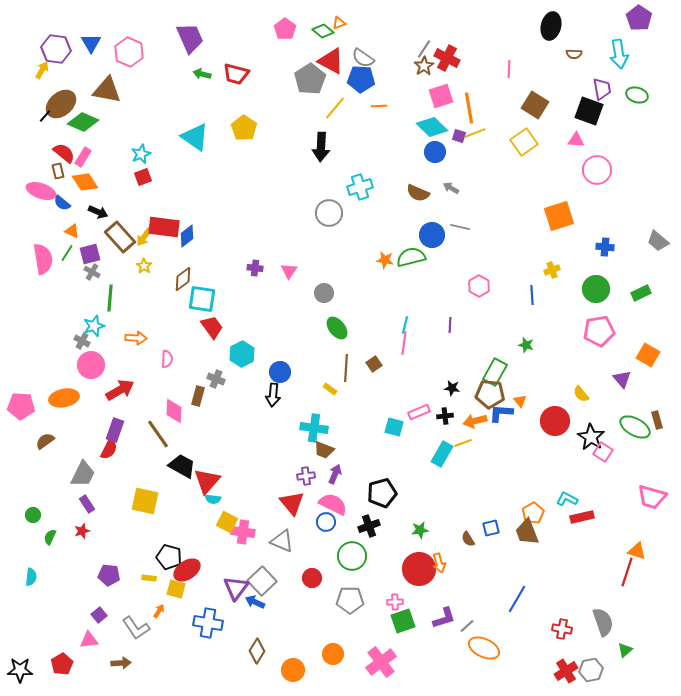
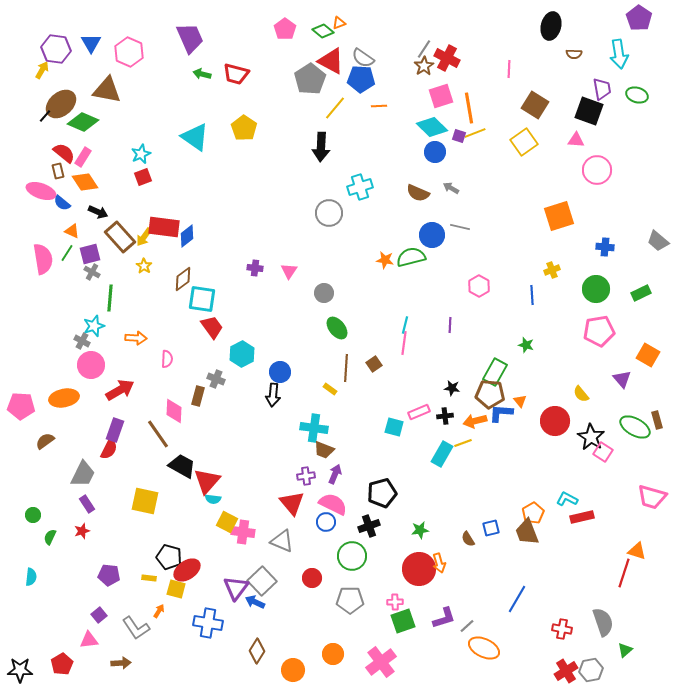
red line at (627, 572): moved 3 px left, 1 px down
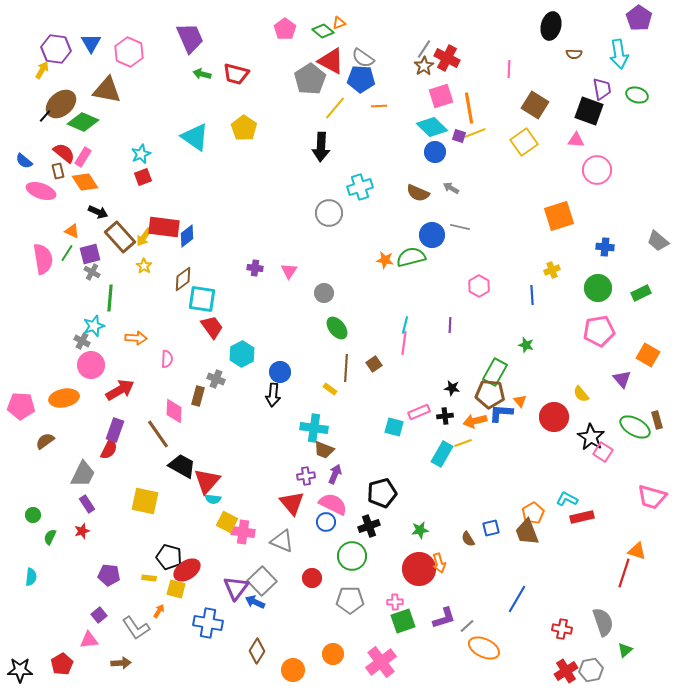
blue semicircle at (62, 203): moved 38 px left, 42 px up
green circle at (596, 289): moved 2 px right, 1 px up
red circle at (555, 421): moved 1 px left, 4 px up
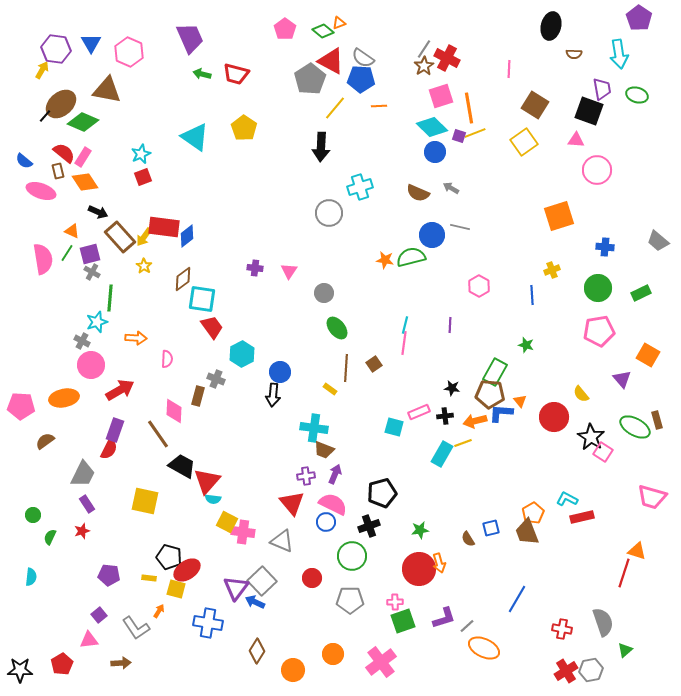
cyan star at (94, 326): moved 3 px right, 4 px up
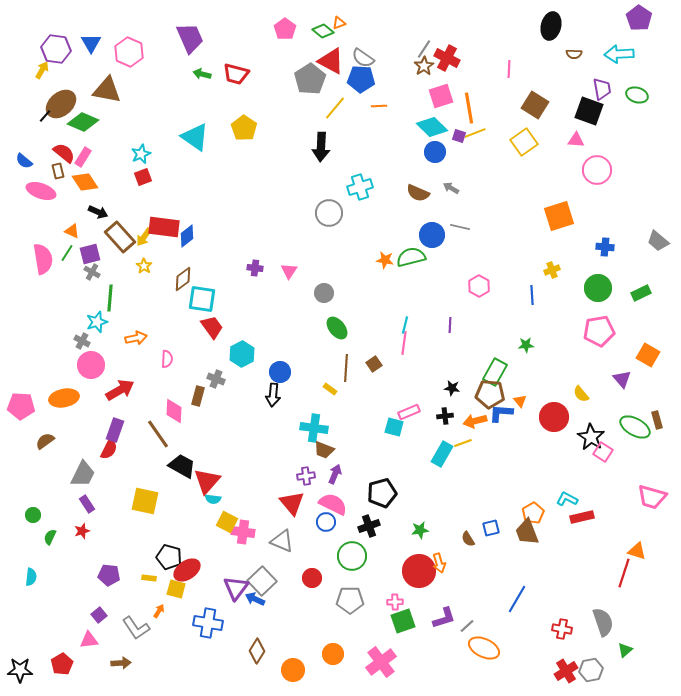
cyan arrow at (619, 54): rotated 96 degrees clockwise
orange arrow at (136, 338): rotated 15 degrees counterclockwise
green star at (526, 345): rotated 21 degrees counterclockwise
pink rectangle at (419, 412): moved 10 px left
red circle at (419, 569): moved 2 px down
blue arrow at (255, 602): moved 3 px up
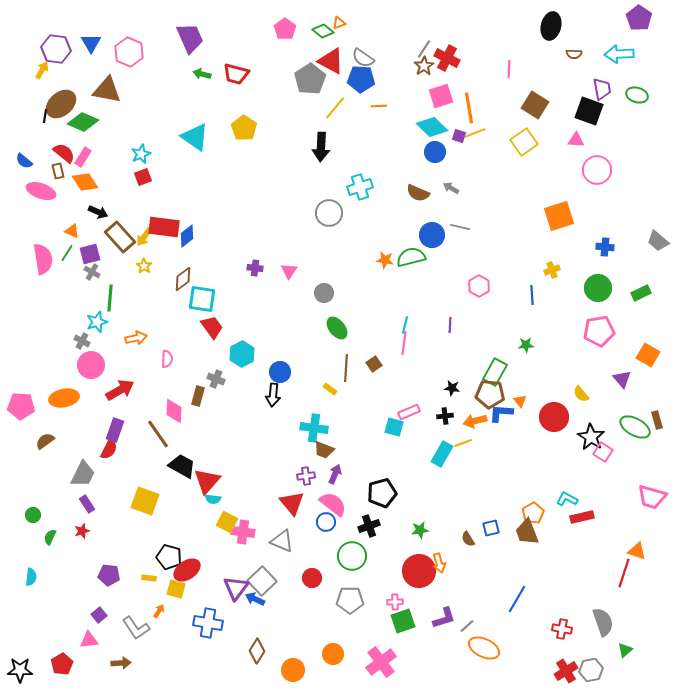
black line at (45, 116): rotated 32 degrees counterclockwise
yellow square at (145, 501): rotated 8 degrees clockwise
pink semicircle at (333, 504): rotated 12 degrees clockwise
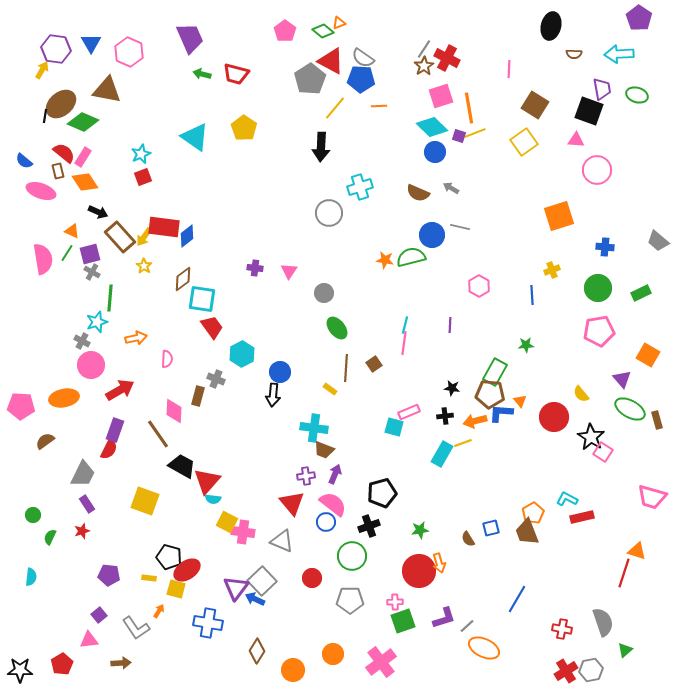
pink pentagon at (285, 29): moved 2 px down
green ellipse at (635, 427): moved 5 px left, 18 px up
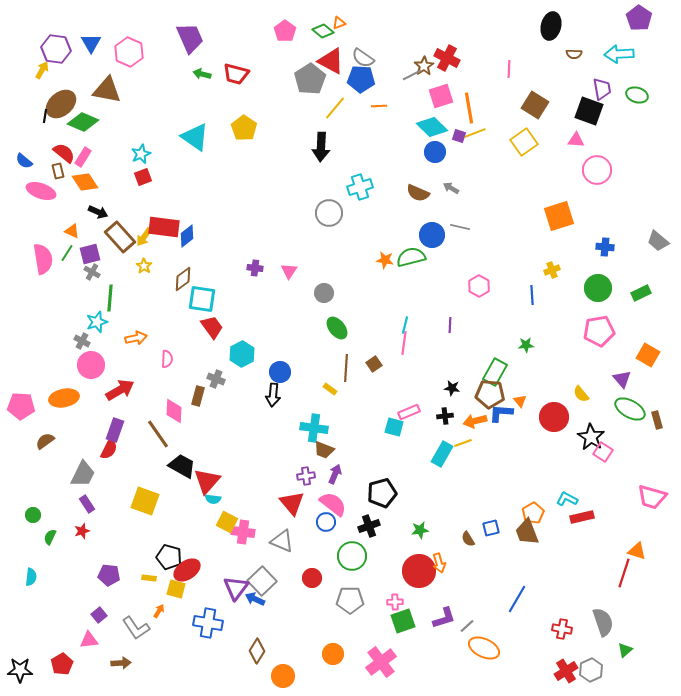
gray line at (424, 49): moved 12 px left, 26 px down; rotated 30 degrees clockwise
orange circle at (293, 670): moved 10 px left, 6 px down
gray hexagon at (591, 670): rotated 15 degrees counterclockwise
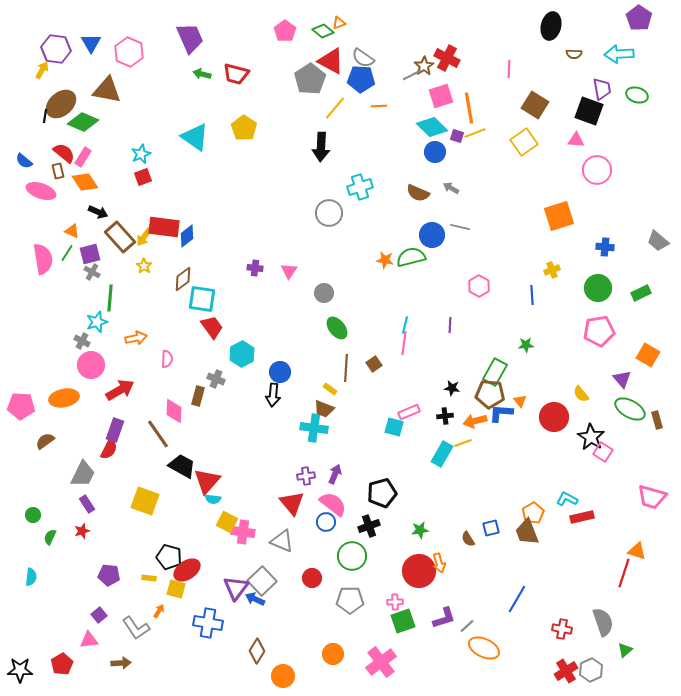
purple square at (459, 136): moved 2 px left
brown trapezoid at (324, 450): moved 41 px up
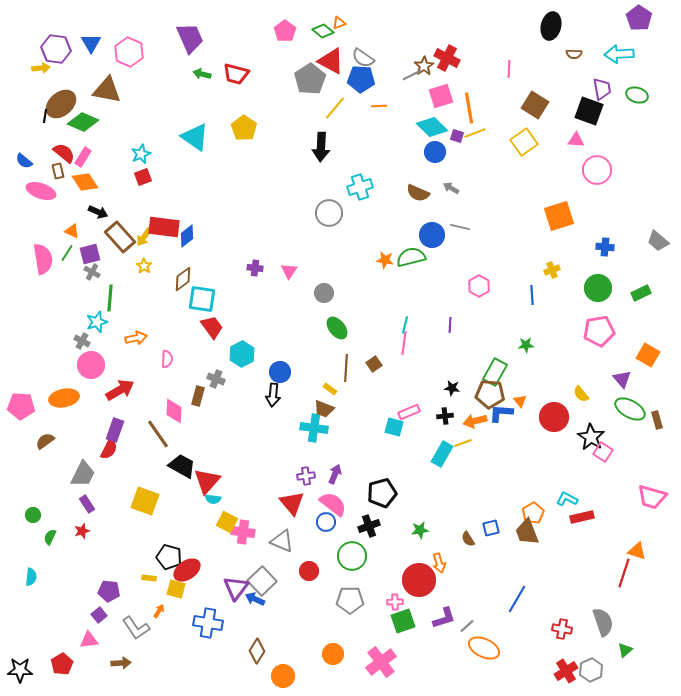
yellow arrow at (42, 70): moved 1 px left, 2 px up; rotated 54 degrees clockwise
red circle at (419, 571): moved 9 px down
purple pentagon at (109, 575): moved 16 px down
red circle at (312, 578): moved 3 px left, 7 px up
